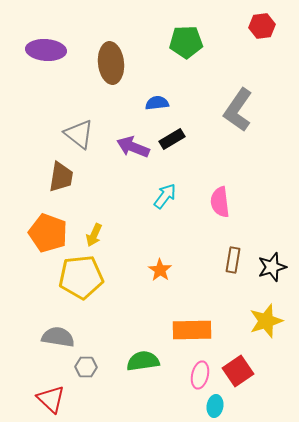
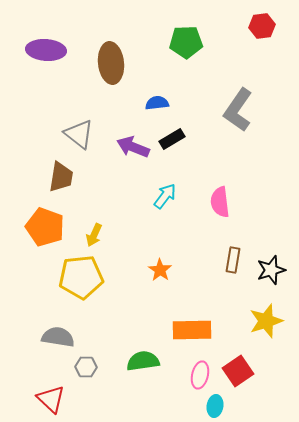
orange pentagon: moved 3 px left, 6 px up
black star: moved 1 px left, 3 px down
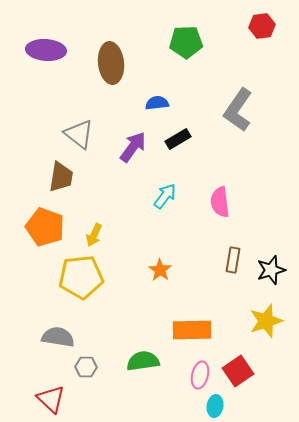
black rectangle: moved 6 px right
purple arrow: rotated 104 degrees clockwise
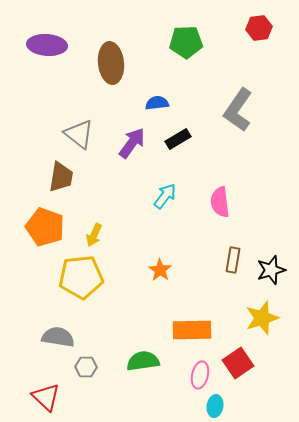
red hexagon: moved 3 px left, 2 px down
purple ellipse: moved 1 px right, 5 px up
purple arrow: moved 1 px left, 4 px up
yellow star: moved 4 px left, 3 px up
red square: moved 8 px up
red triangle: moved 5 px left, 2 px up
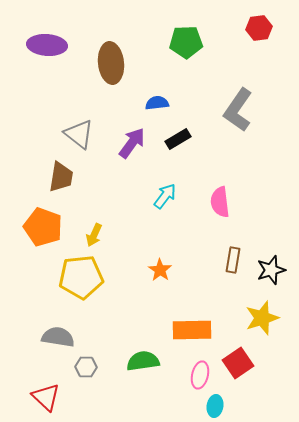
orange pentagon: moved 2 px left
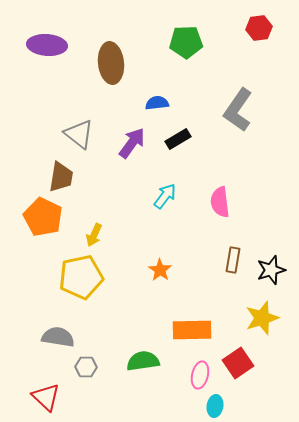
orange pentagon: moved 10 px up; rotated 6 degrees clockwise
yellow pentagon: rotated 6 degrees counterclockwise
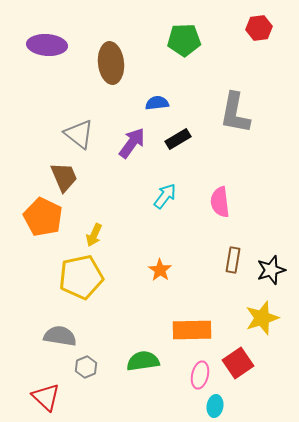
green pentagon: moved 2 px left, 2 px up
gray L-shape: moved 3 px left, 3 px down; rotated 24 degrees counterclockwise
brown trapezoid: moved 3 px right; rotated 32 degrees counterclockwise
gray semicircle: moved 2 px right, 1 px up
gray hexagon: rotated 25 degrees counterclockwise
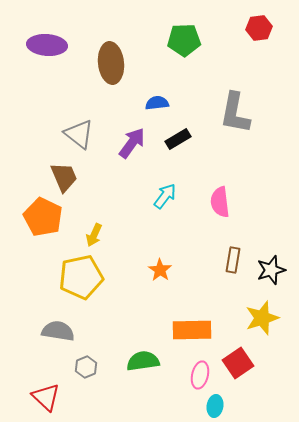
gray semicircle: moved 2 px left, 5 px up
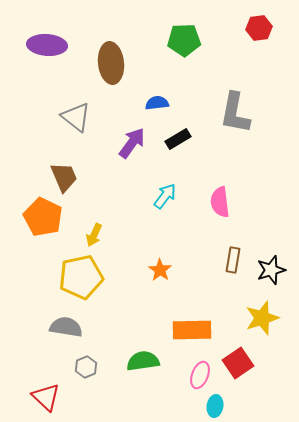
gray triangle: moved 3 px left, 17 px up
gray semicircle: moved 8 px right, 4 px up
pink ellipse: rotated 8 degrees clockwise
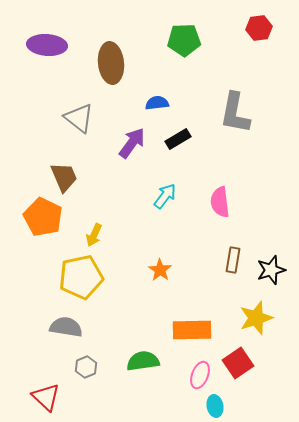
gray triangle: moved 3 px right, 1 px down
yellow star: moved 6 px left
cyan ellipse: rotated 20 degrees counterclockwise
